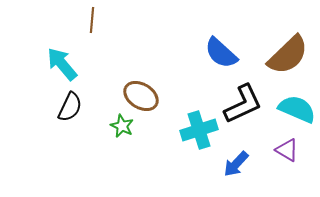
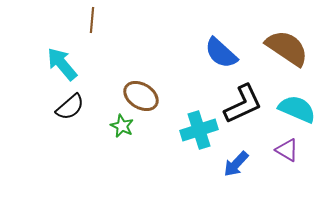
brown semicircle: moved 1 px left, 7 px up; rotated 102 degrees counterclockwise
black semicircle: rotated 24 degrees clockwise
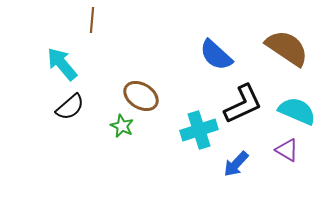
blue semicircle: moved 5 px left, 2 px down
cyan semicircle: moved 2 px down
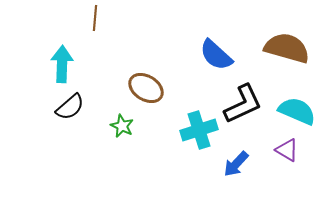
brown line: moved 3 px right, 2 px up
brown semicircle: rotated 18 degrees counterclockwise
cyan arrow: rotated 42 degrees clockwise
brown ellipse: moved 5 px right, 8 px up
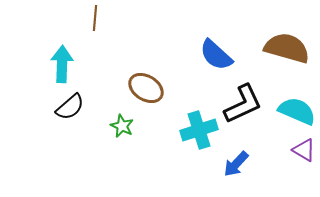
purple triangle: moved 17 px right
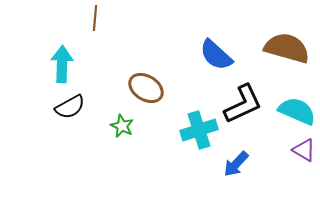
black semicircle: rotated 12 degrees clockwise
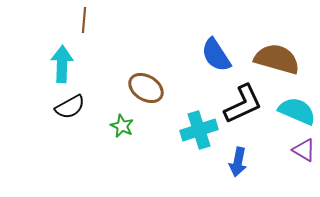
brown line: moved 11 px left, 2 px down
brown semicircle: moved 10 px left, 11 px down
blue semicircle: rotated 15 degrees clockwise
blue arrow: moved 2 px right, 2 px up; rotated 32 degrees counterclockwise
